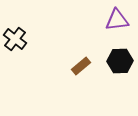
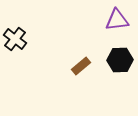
black hexagon: moved 1 px up
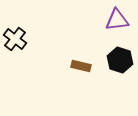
black hexagon: rotated 20 degrees clockwise
brown rectangle: rotated 54 degrees clockwise
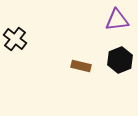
black hexagon: rotated 20 degrees clockwise
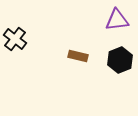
brown rectangle: moved 3 px left, 10 px up
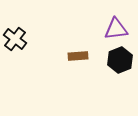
purple triangle: moved 1 px left, 9 px down
brown rectangle: rotated 18 degrees counterclockwise
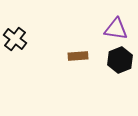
purple triangle: rotated 15 degrees clockwise
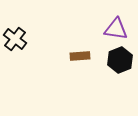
brown rectangle: moved 2 px right
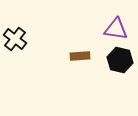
black hexagon: rotated 25 degrees counterclockwise
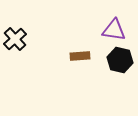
purple triangle: moved 2 px left, 1 px down
black cross: rotated 10 degrees clockwise
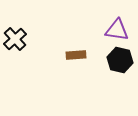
purple triangle: moved 3 px right
brown rectangle: moved 4 px left, 1 px up
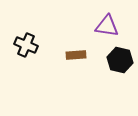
purple triangle: moved 10 px left, 4 px up
black cross: moved 11 px right, 6 px down; rotated 25 degrees counterclockwise
